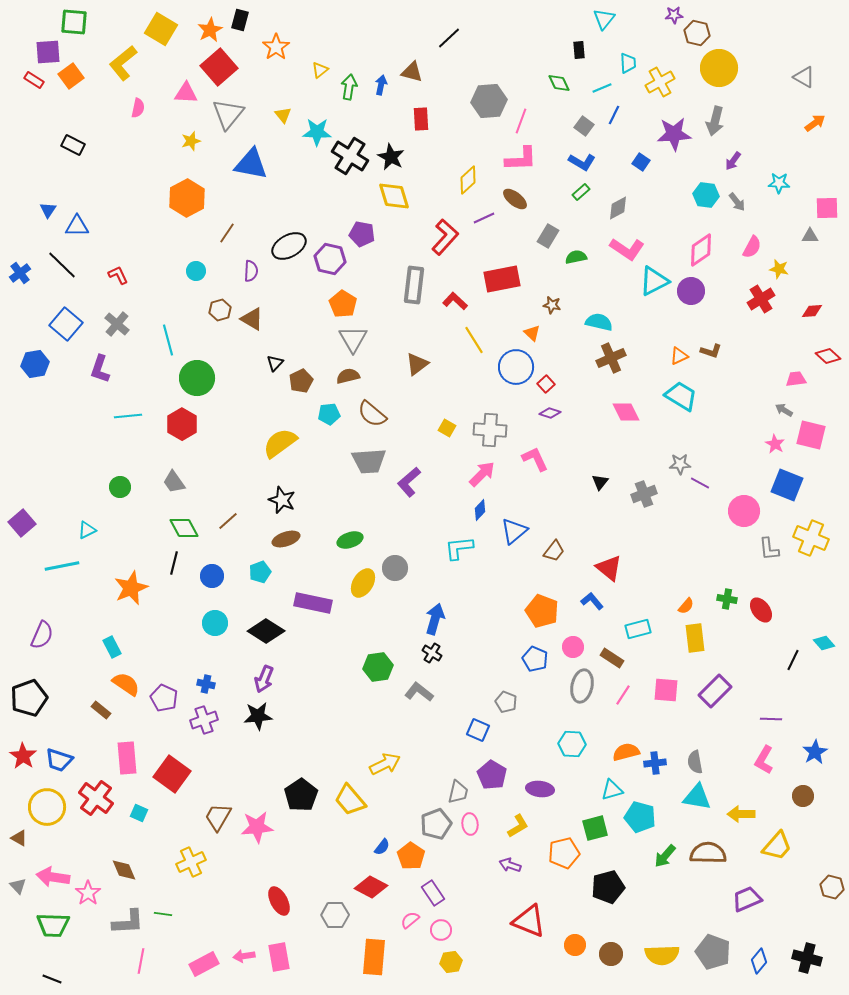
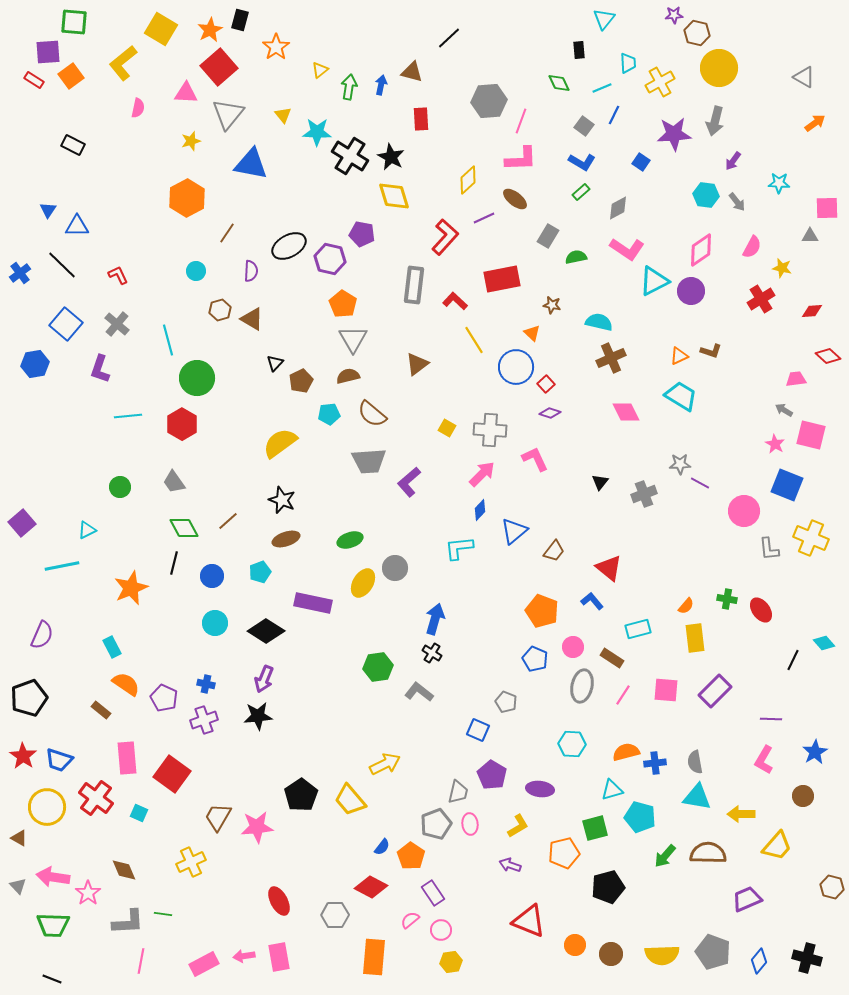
yellow star at (779, 269): moved 3 px right, 1 px up
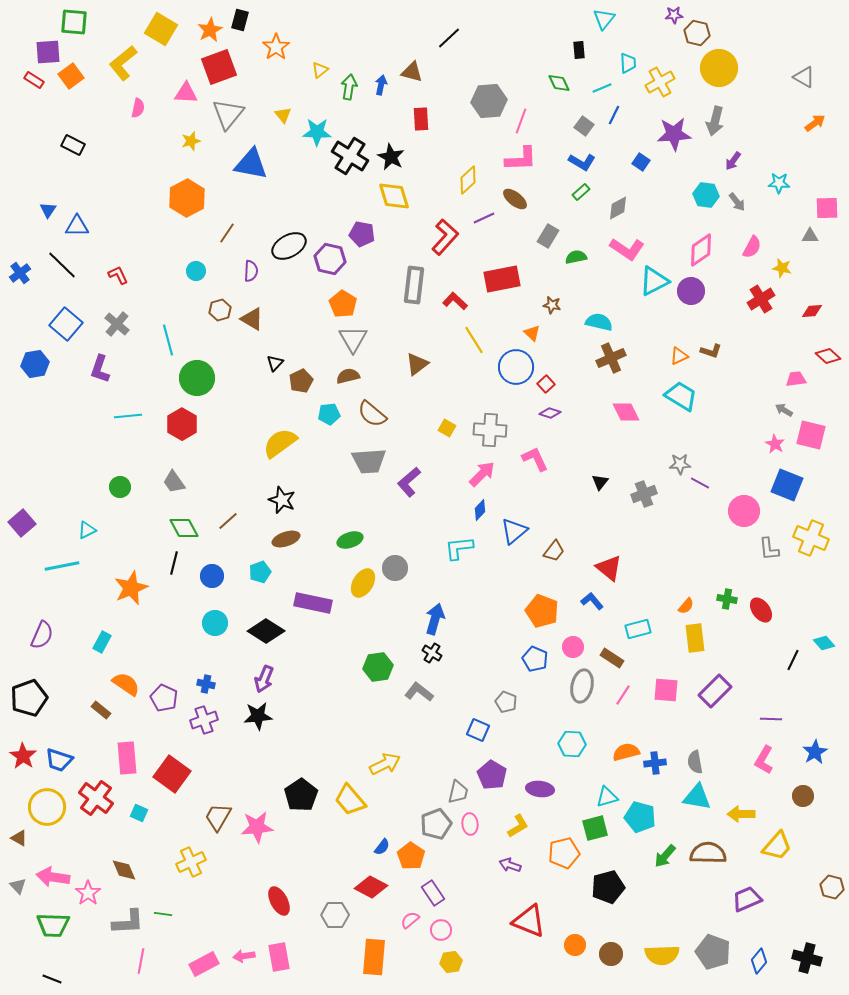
red square at (219, 67): rotated 21 degrees clockwise
cyan rectangle at (112, 647): moved 10 px left, 5 px up; rotated 55 degrees clockwise
cyan triangle at (612, 790): moved 5 px left, 7 px down
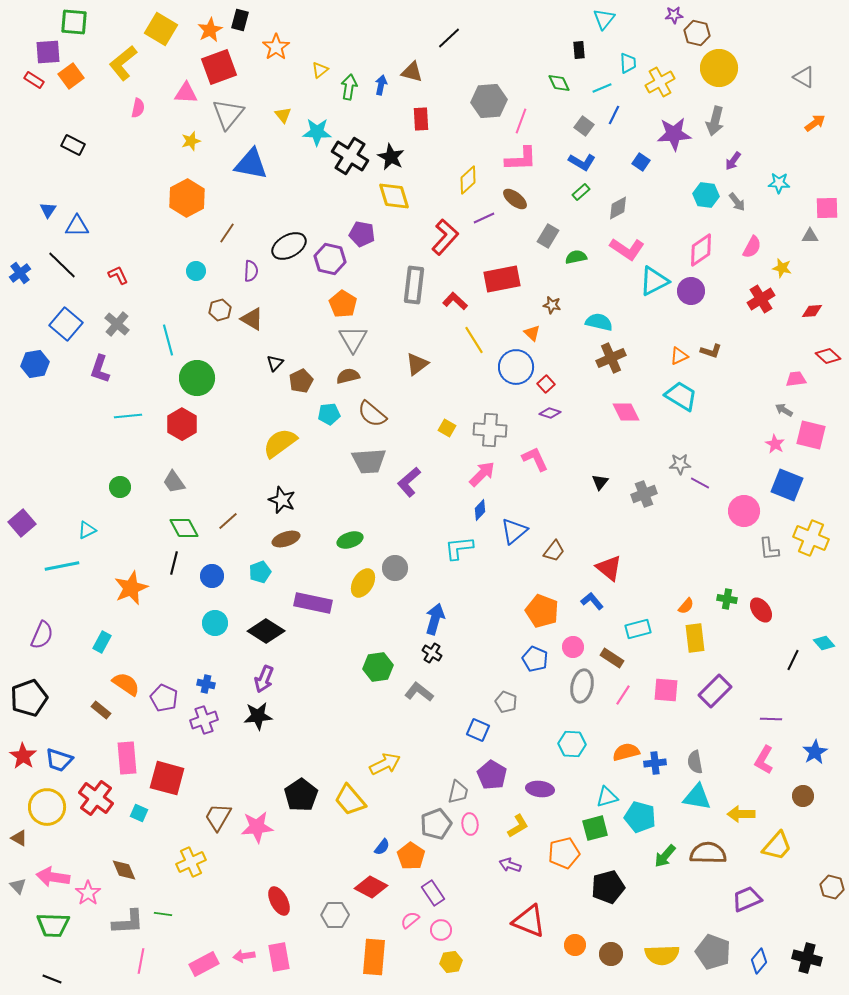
red square at (172, 774): moved 5 px left, 4 px down; rotated 21 degrees counterclockwise
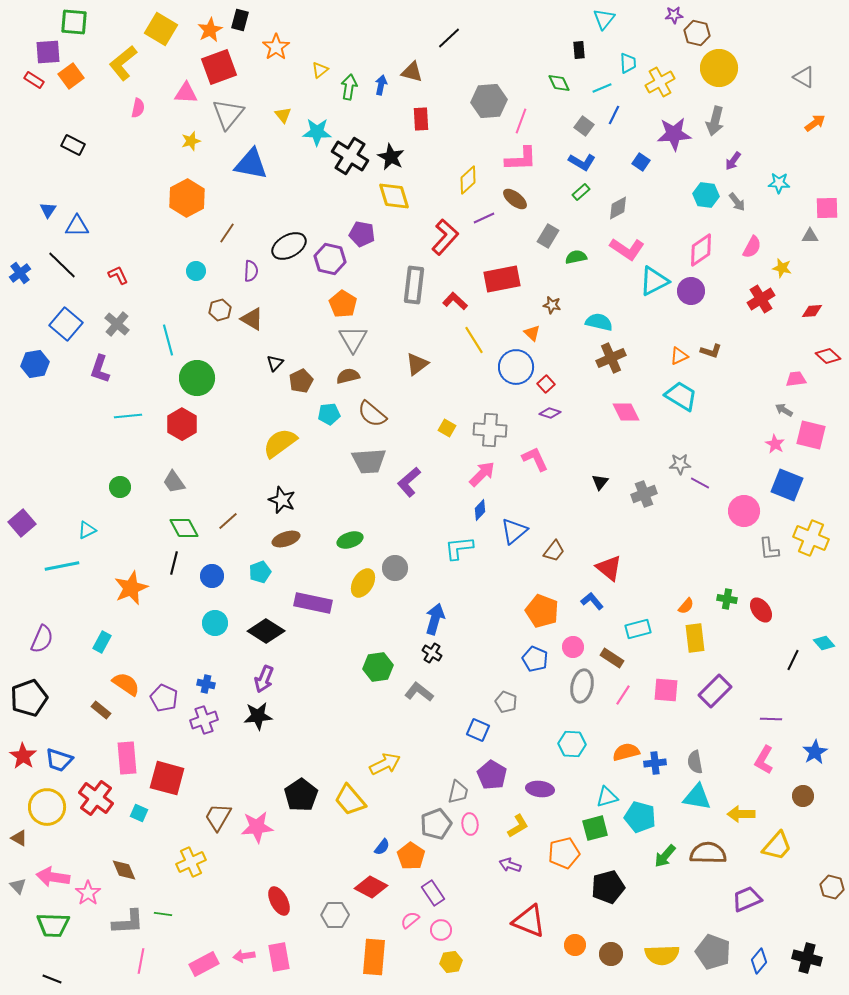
purple semicircle at (42, 635): moved 4 px down
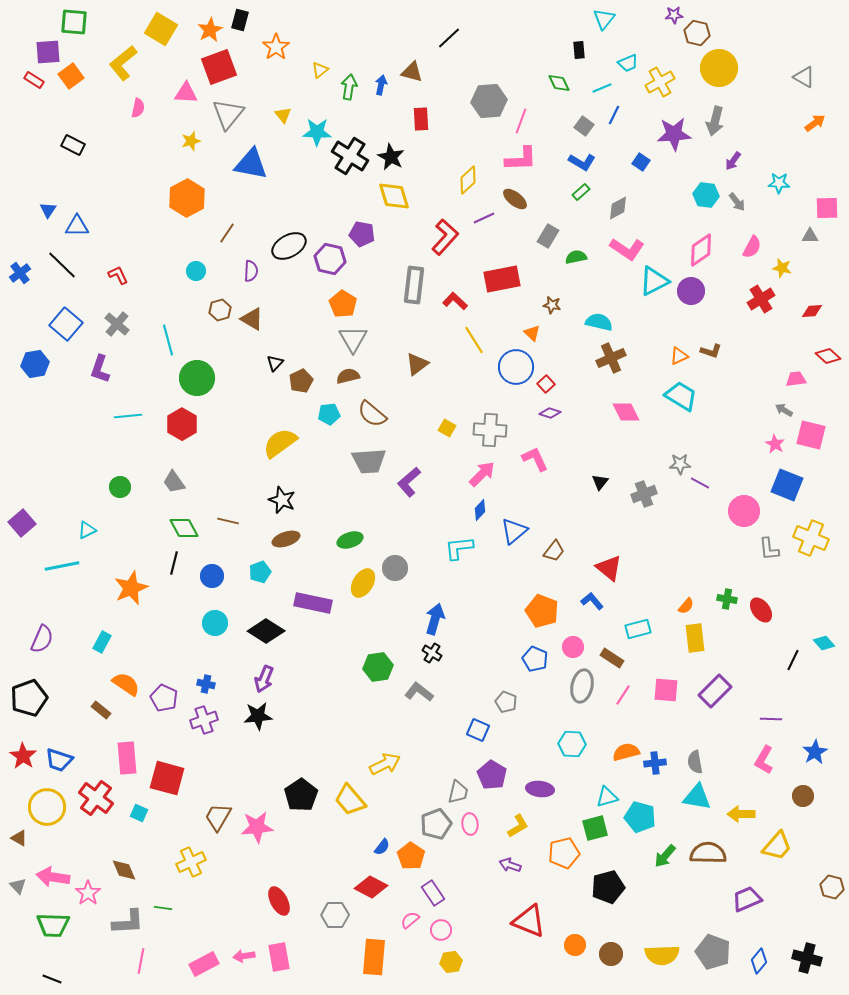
cyan trapezoid at (628, 63): rotated 70 degrees clockwise
brown line at (228, 521): rotated 55 degrees clockwise
green line at (163, 914): moved 6 px up
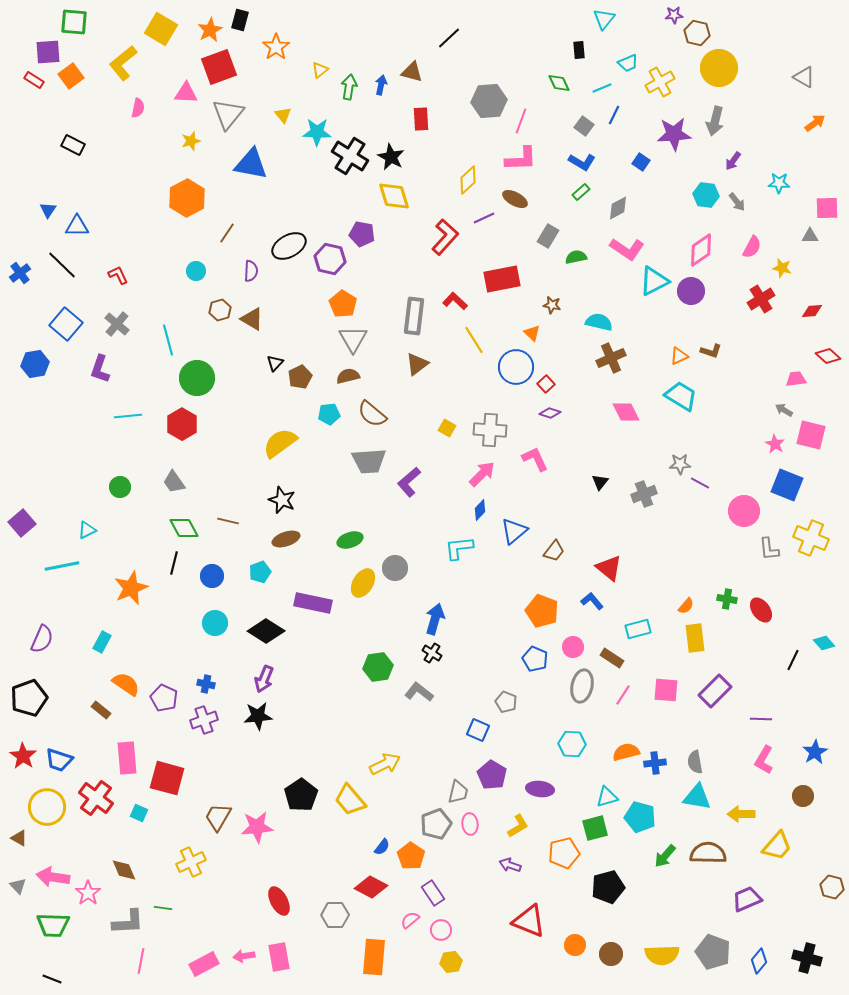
brown ellipse at (515, 199): rotated 10 degrees counterclockwise
gray rectangle at (414, 285): moved 31 px down
brown pentagon at (301, 381): moved 1 px left, 4 px up
purple line at (771, 719): moved 10 px left
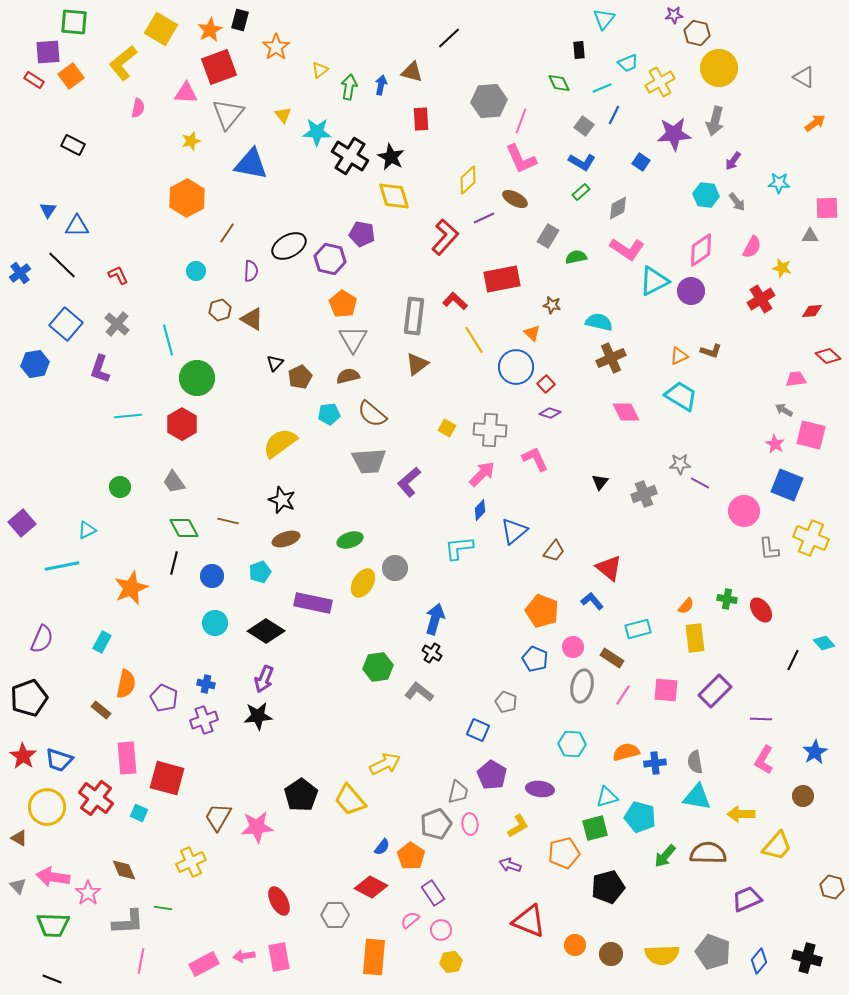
pink L-shape at (521, 159): rotated 68 degrees clockwise
orange semicircle at (126, 684): rotated 68 degrees clockwise
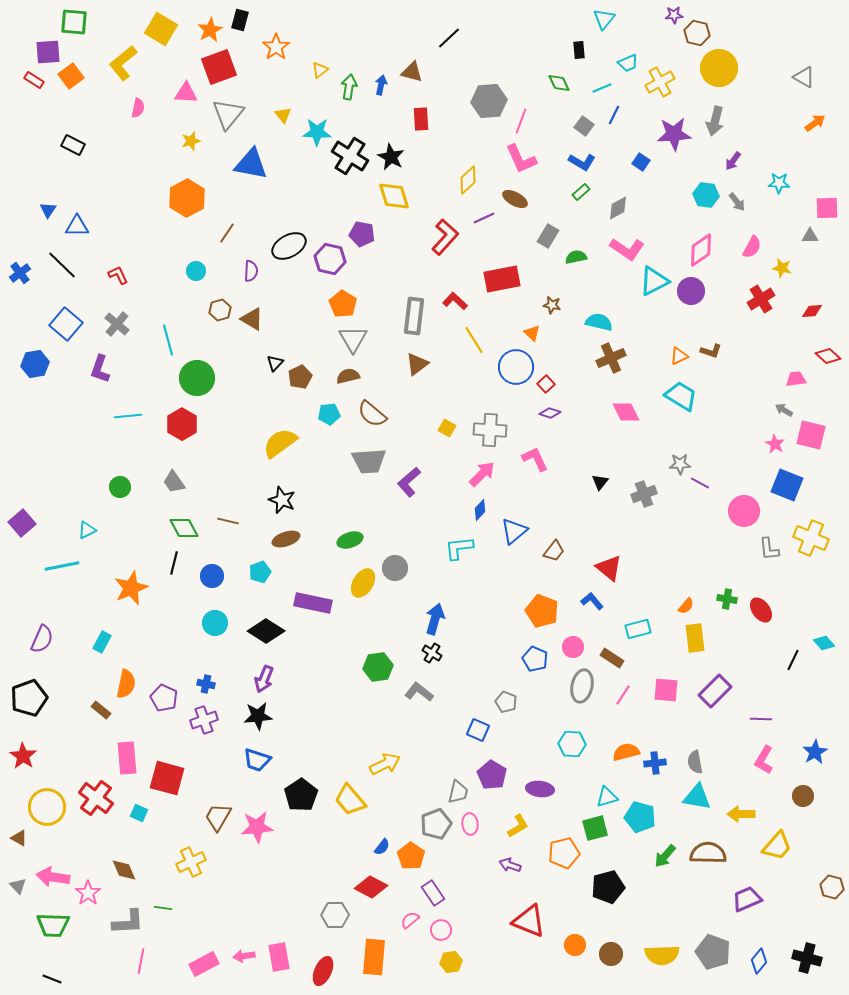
blue trapezoid at (59, 760): moved 198 px right
red ellipse at (279, 901): moved 44 px right, 70 px down; rotated 52 degrees clockwise
